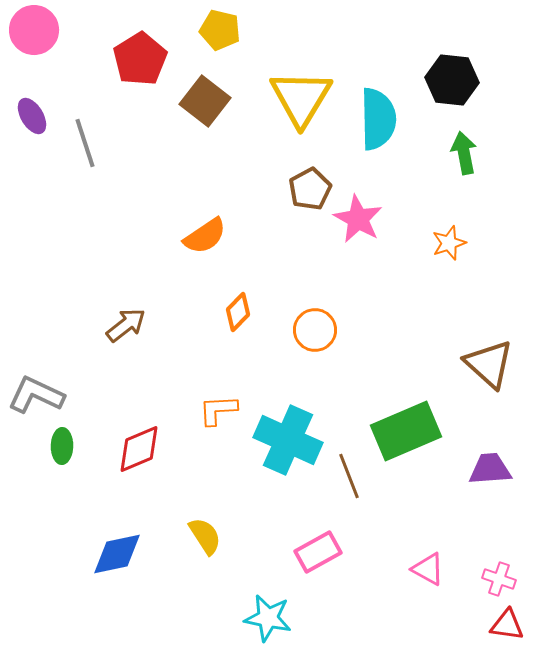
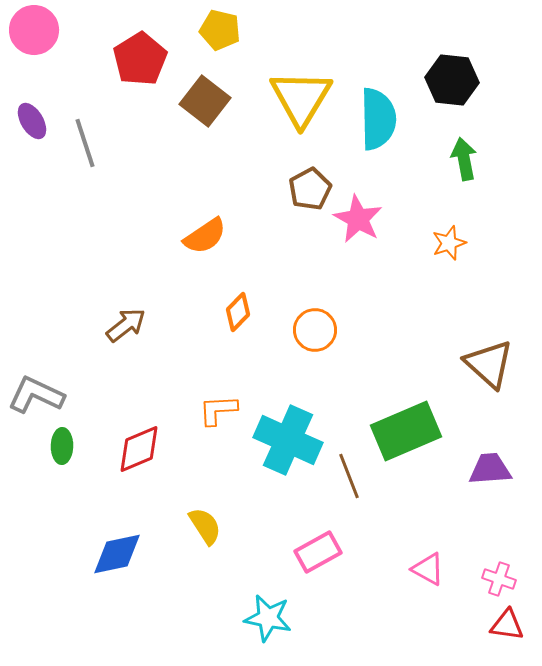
purple ellipse: moved 5 px down
green arrow: moved 6 px down
yellow semicircle: moved 10 px up
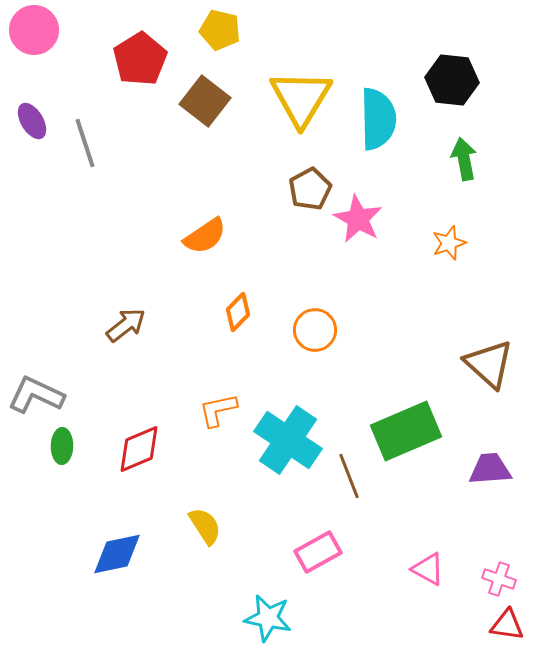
orange L-shape: rotated 9 degrees counterclockwise
cyan cross: rotated 10 degrees clockwise
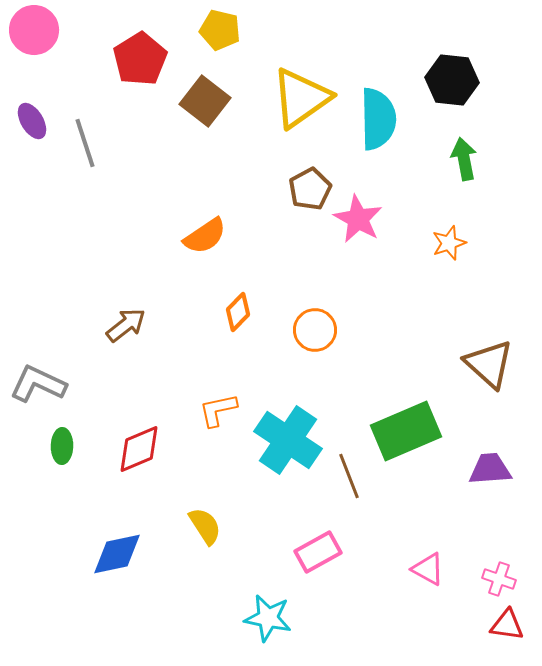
yellow triangle: rotated 24 degrees clockwise
gray L-shape: moved 2 px right, 11 px up
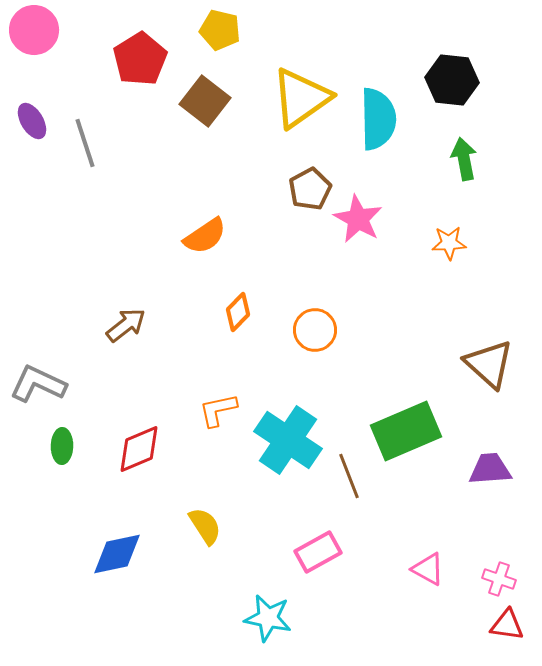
orange star: rotated 16 degrees clockwise
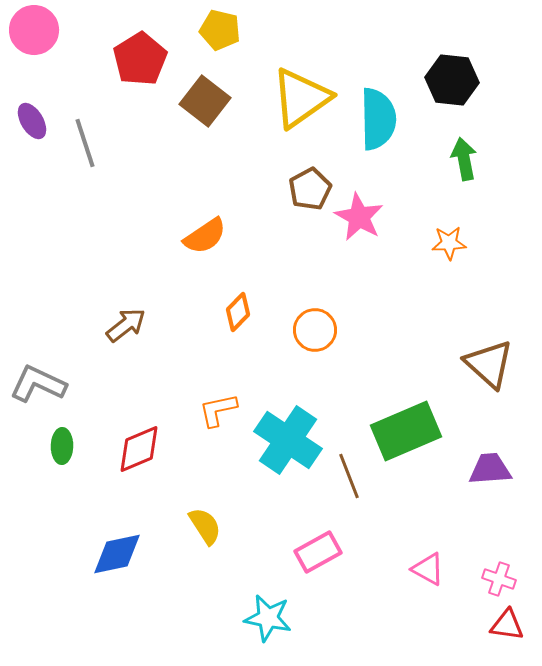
pink star: moved 1 px right, 2 px up
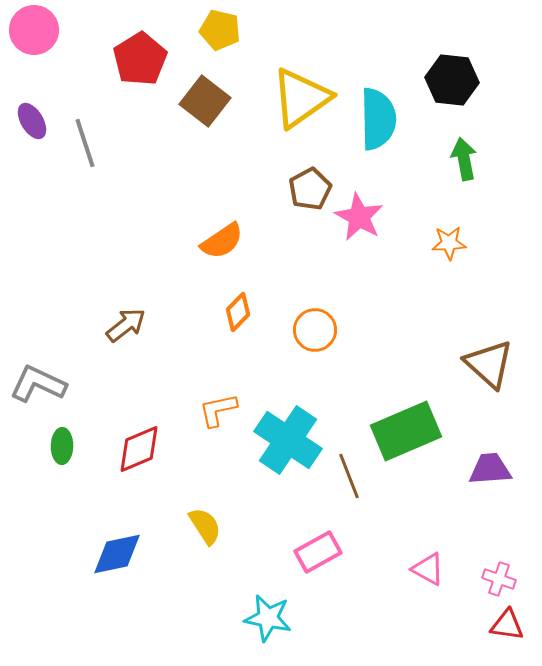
orange semicircle: moved 17 px right, 5 px down
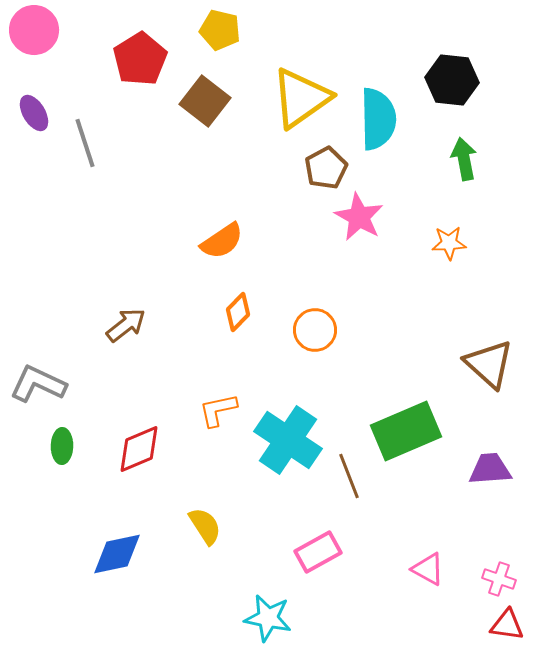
purple ellipse: moved 2 px right, 8 px up
brown pentagon: moved 16 px right, 21 px up
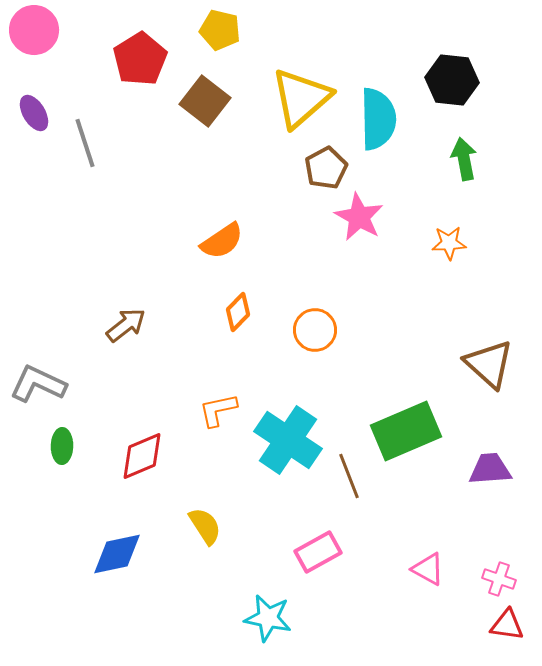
yellow triangle: rotated 6 degrees counterclockwise
red diamond: moved 3 px right, 7 px down
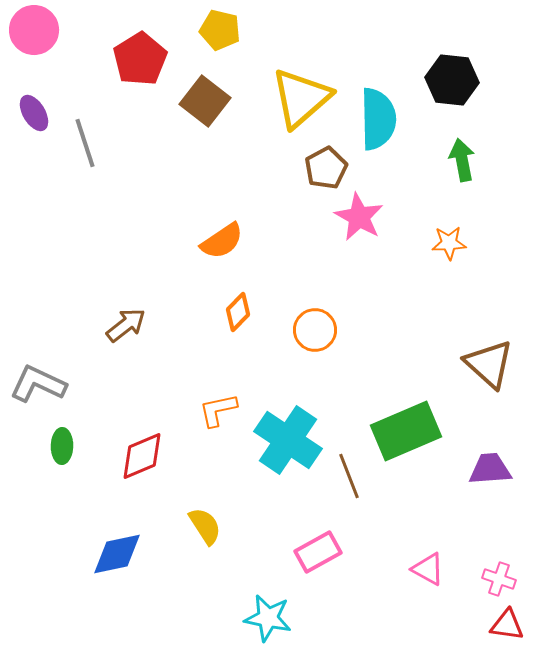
green arrow: moved 2 px left, 1 px down
